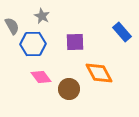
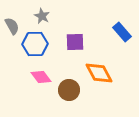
blue hexagon: moved 2 px right
brown circle: moved 1 px down
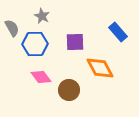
gray semicircle: moved 2 px down
blue rectangle: moved 4 px left
orange diamond: moved 1 px right, 5 px up
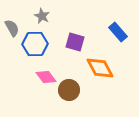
purple square: rotated 18 degrees clockwise
pink diamond: moved 5 px right
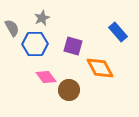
gray star: moved 2 px down; rotated 21 degrees clockwise
purple square: moved 2 px left, 4 px down
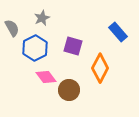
blue hexagon: moved 4 px down; rotated 25 degrees counterclockwise
orange diamond: rotated 56 degrees clockwise
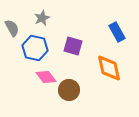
blue rectangle: moved 1 px left; rotated 12 degrees clockwise
blue hexagon: rotated 20 degrees counterclockwise
orange diamond: moved 9 px right; rotated 40 degrees counterclockwise
